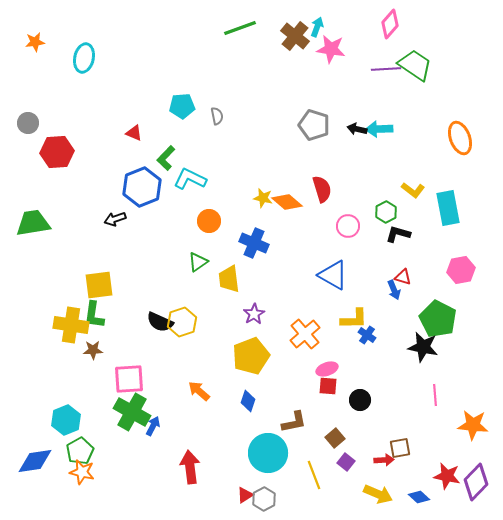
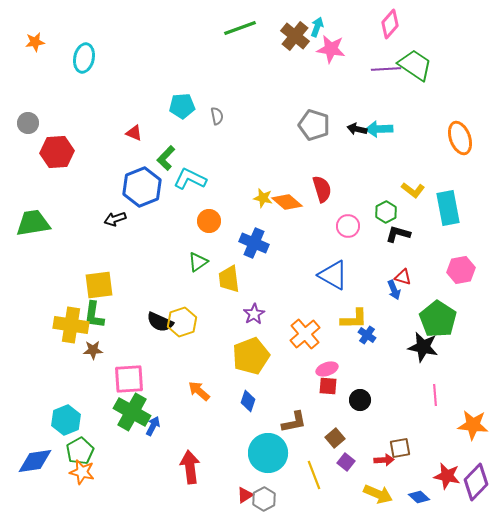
green pentagon at (438, 319): rotated 6 degrees clockwise
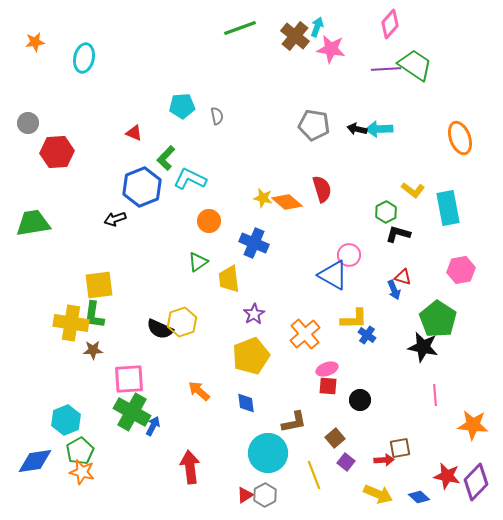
gray pentagon at (314, 125): rotated 8 degrees counterclockwise
pink circle at (348, 226): moved 1 px right, 29 px down
black semicircle at (160, 322): moved 7 px down
yellow cross at (71, 325): moved 2 px up
blue diamond at (248, 401): moved 2 px left, 2 px down; rotated 25 degrees counterclockwise
gray hexagon at (264, 499): moved 1 px right, 4 px up
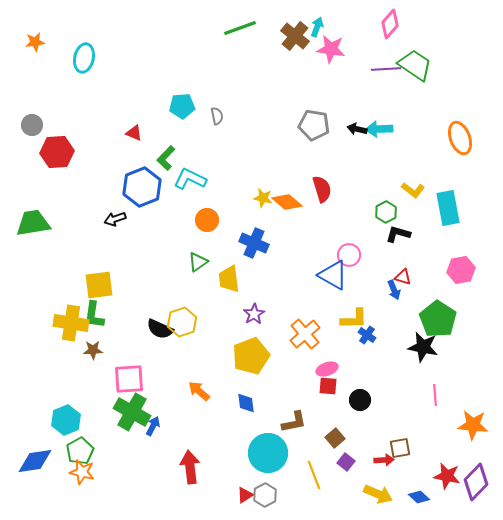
gray circle at (28, 123): moved 4 px right, 2 px down
orange circle at (209, 221): moved 2 px left, 1 px up
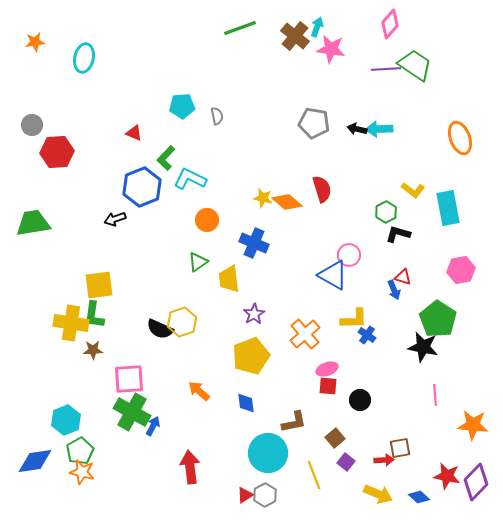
gray pentagon at (314, 125): moved 2 px up
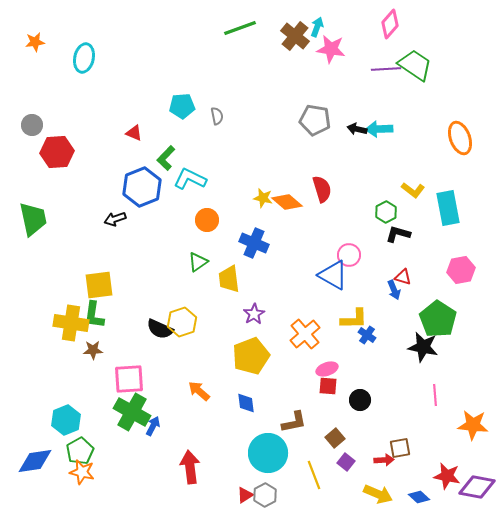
gray pentagon at (314, 123): moved 1 px right, 3 px up
green trapezoid at (33, 223): moved 4 px up; rotated 87 degrees clockwise
purple diamond at (476, 482): moved 1 px right, 5 px down; rotated 57 degrees clockwise
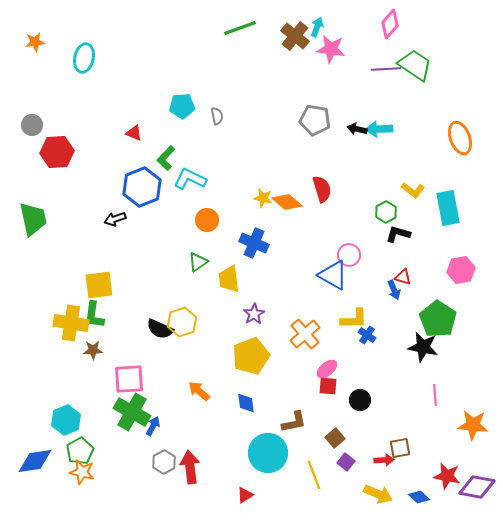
pink ellipse at (327, 369): rotated 20 degrees counterclockwise
gray hexagon at (265, 495): moved 101 px left, 33 px up
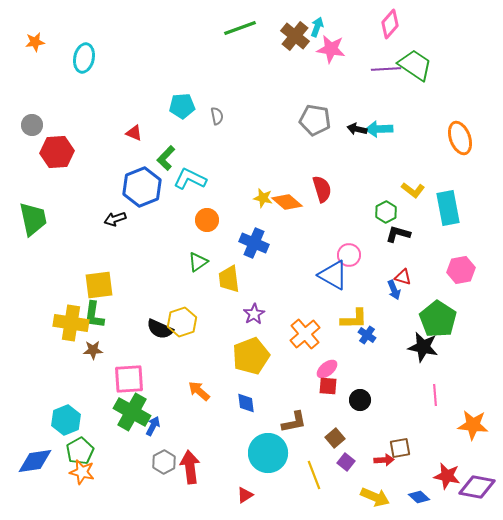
yellow arrow at (378, 494): moved 3 px left, 3 px down
